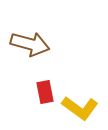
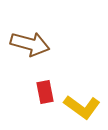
yellow L-shape: moved 2 px right, 1 px up
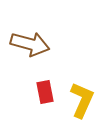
yellow L-shape: moved 7 px up; rotated 102 degrees counterclockwise
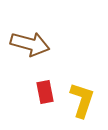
yellow L-shape: rotated 6 degrees counterclockwise
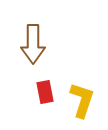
brown arrow: moved 3 px right; rotated 75 degrees clockwise
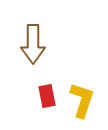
red rectangle: moved 2 px right, 4 px down
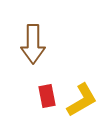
yellow L-shape: rotated 42 degrees clockwise
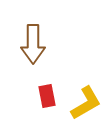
yellow L-shape: moved 4 px right, 3 px down
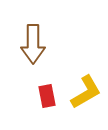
yellow L-shape: moved 11 px up
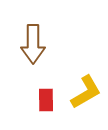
red rectangle: moved 1 px left, 4 px down; rotated 10 degrees clockwise
